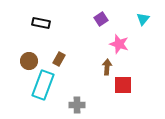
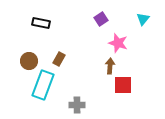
pink star: moved 1 px left, 1 px up
brown arrow: moved 3 px right, 1 px up
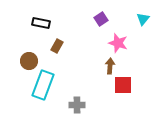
brown rectangle: moved 2 px left, 13 px up
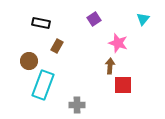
purple square: moved 7 px left
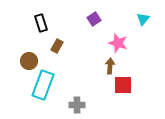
black rectangle: rotated 60 degrees clockwise
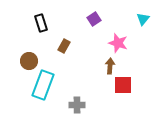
brown rectangle: moved 7 px right
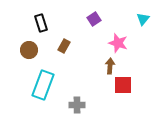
brown circle: moved 11 px up
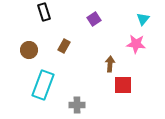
black rectangle: moved 3 px right, 11 px up
pink star: moved 18 px right, 1 px down; rotated 12 degrees counterclockwise
brown arrow: moved 2 px up
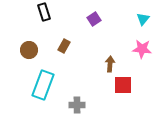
pink star: moved 6 px right, 5 px down
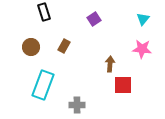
brown circle: moved 2 px right, 3 px up
